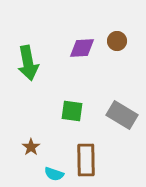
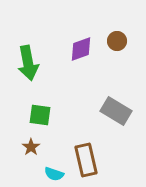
purple diamond: moved 1 px left, 1 px down; rotated 16 degrees counterclockwise
green square: moved 32 px left, 4 px down
gray rectangle: moved 6 px left, 4 px up
brown rectangle: rotated 12 degrees counterclockwise
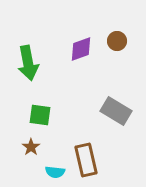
cyan semicircle: moved 1 px right, 2 px up; rotated 12 degrees counterclockwise
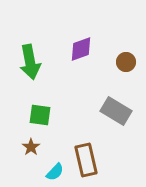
brown circle: moved 9 px right, 21 px down
green arrow: moved 2 px right, 1 px up
cyan semicircle: rotated 54 degrees counterclockwise
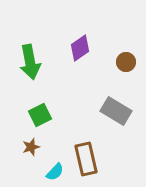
purple diamond: moved 1 px left, 1 px up; rotated 16 degrees counterclockwise
green square: rotated 35 degrees counterclockwise
brown star: rotated 18 degrees clockwise
brown rectangle: moved 1 px up
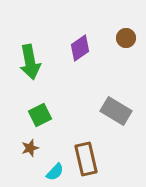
brown circle: moved 24 px up
brown star: moved 1 px left, 1 px down
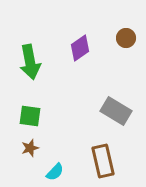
green square: moved 10 px left, 1 px down; rotated 35 degrees clockwise
brown rectangle: moved 17 px right, 2 px down
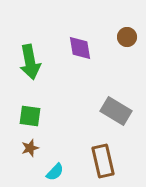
brown circle: moved 1 px right, 1 px up
purple diamond: rotated 64 degrees counterclockwise
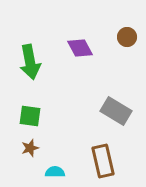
purple diamond: rotated 20 degrees counterclockwise
cyan semicircle: rotated 132 degrees counterclockwise
